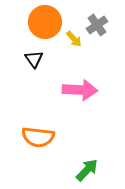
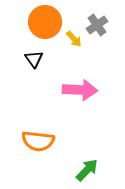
orange semicircle: moved 4 px down
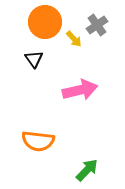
pink arrow: rotated 16 degrees counterclockwise
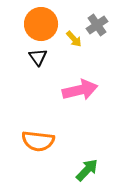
orange circle: moved 4 px left, 2 px down
black triangle: moved 4 px right, 2 px up
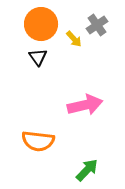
pink arrow: moved 5 px right, 15 px down
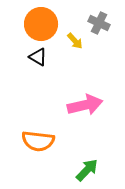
gray cross: moved 2 px right, 2 px up; rotated 30 degrees counterclockwise
yellow arrow: moved 1 px right, 2 px down
black triangle: rotated 24 degrees counterclockwise
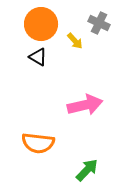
orange semicircle: moved 2 px down
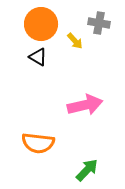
gray cross: rotated 15 degrees counterclockwise
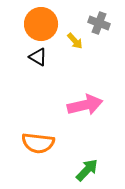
gray cross: rotated 10 degrees clockwise
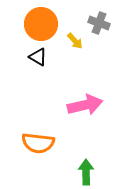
green arrow: moved 1 px left, 2 px down; rotated 45 degrees counterclockwise
